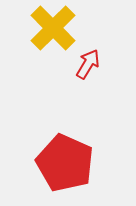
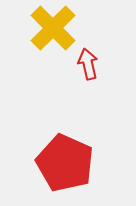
red arrow: rotated 44 degrees counterclockwise
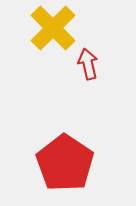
red pentagon: rotated 10 degrees clockwise
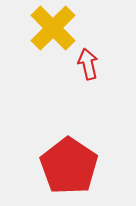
red pentagon: moved 4 px right, 3 px down
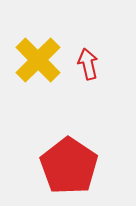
yellow cross: moved 15 px left, 32 px down
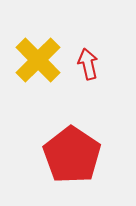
red pentagon: moved 3 px right, 11 px up
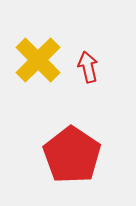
red arrow: moved 3 px down
